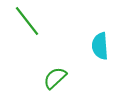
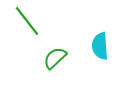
green semicircle: moved 20 px up
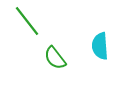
green semicircle: rotated 85 degrees counterclockwise
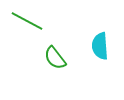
green line: rotated 24 degrees counterclockwise
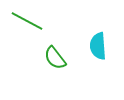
cyan semicircle: moved 2 px left
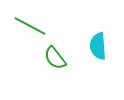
green line: moved 3 px right, 5 px down
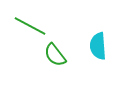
green semicircle: moved 3 px up
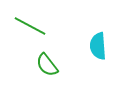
green semicircle: moved 8 px left, 10 px down
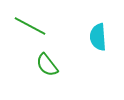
cyan semicircle: moved 9 px up
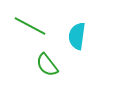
cyan semicircle: moved 21 px left, 1 px up; rotated 12 degrees clockwise
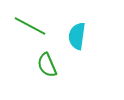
green semicircle: rotated 15 degrees clockwise
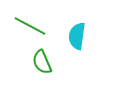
green semicircle: moved 5 px left, 3 px up
